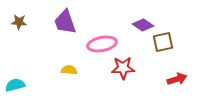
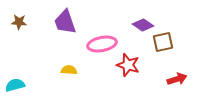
red star: moved 5 px right, 3 px up; rotated 20 degrees clockwise
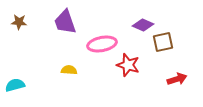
purple diamond: rotated 10 degrees counterclockwise
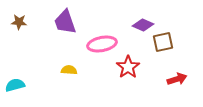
red star: moved 2 px down; rotated 20 degrees clockwise
